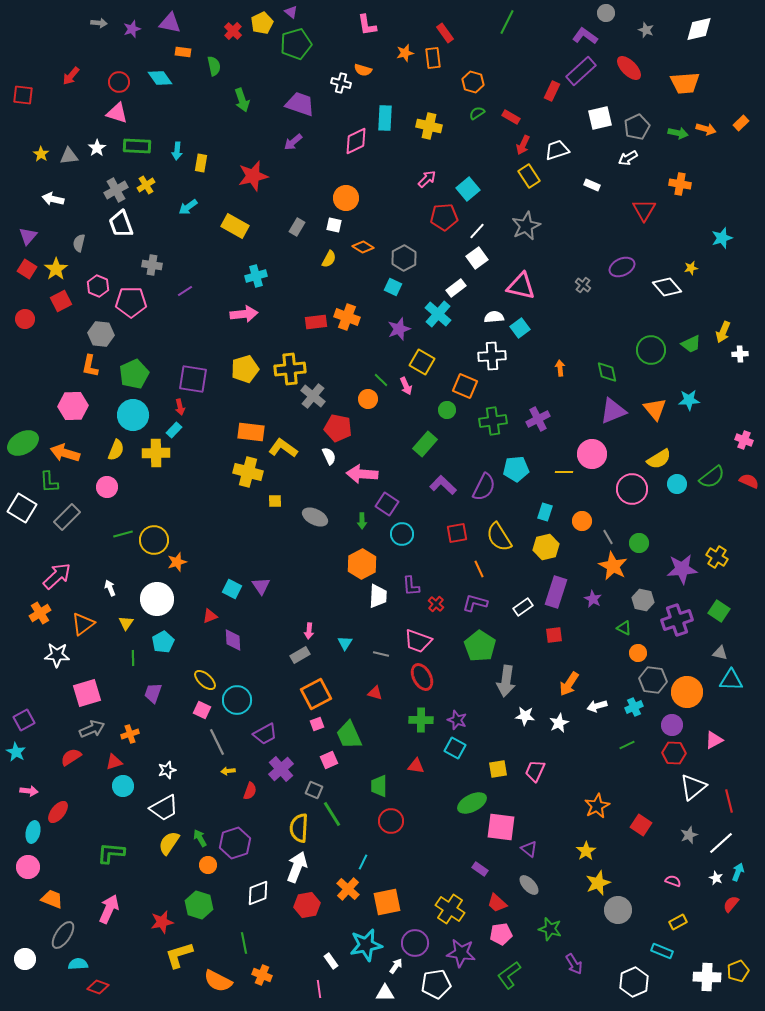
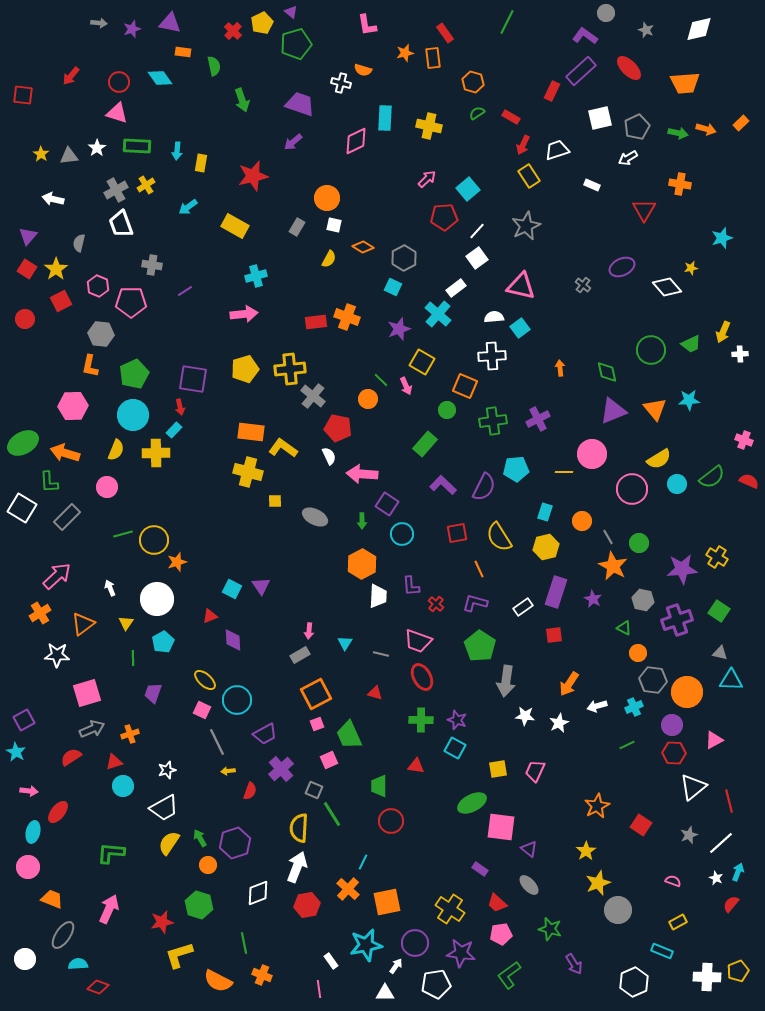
orange circle at (346, 198): moved 19 px left
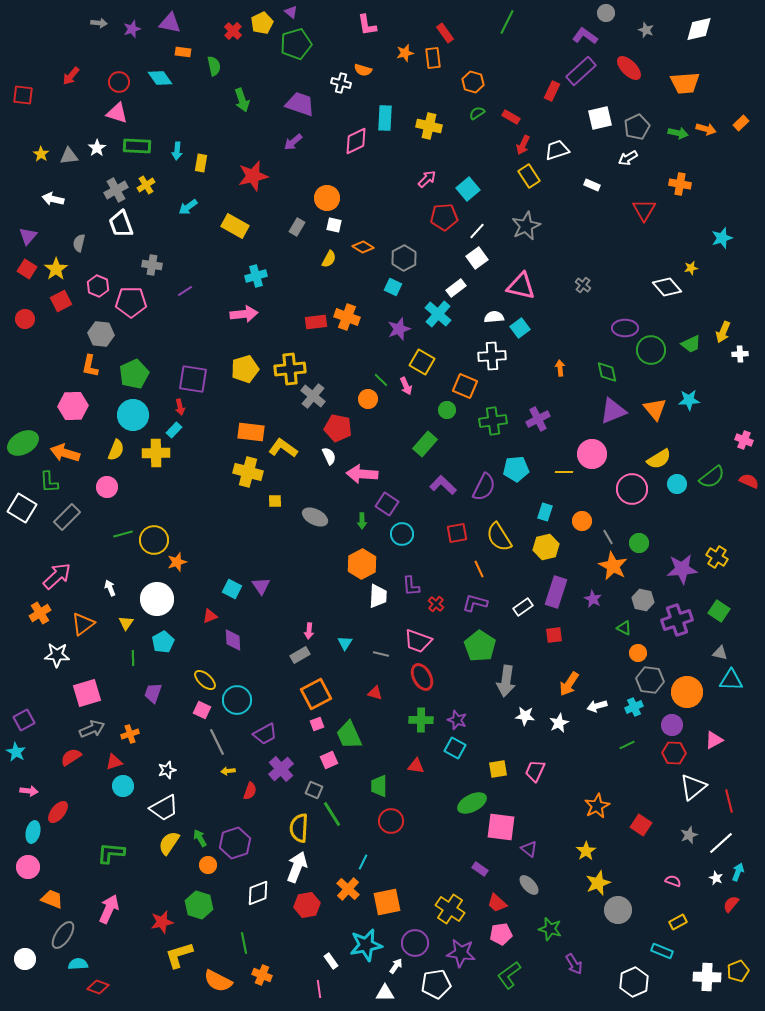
purple ellipse at (622, 267): moved 3 px right, 61 px down; rotated 25 degrees clockwise
gray hexagon at (653, 680): moved 3 px left
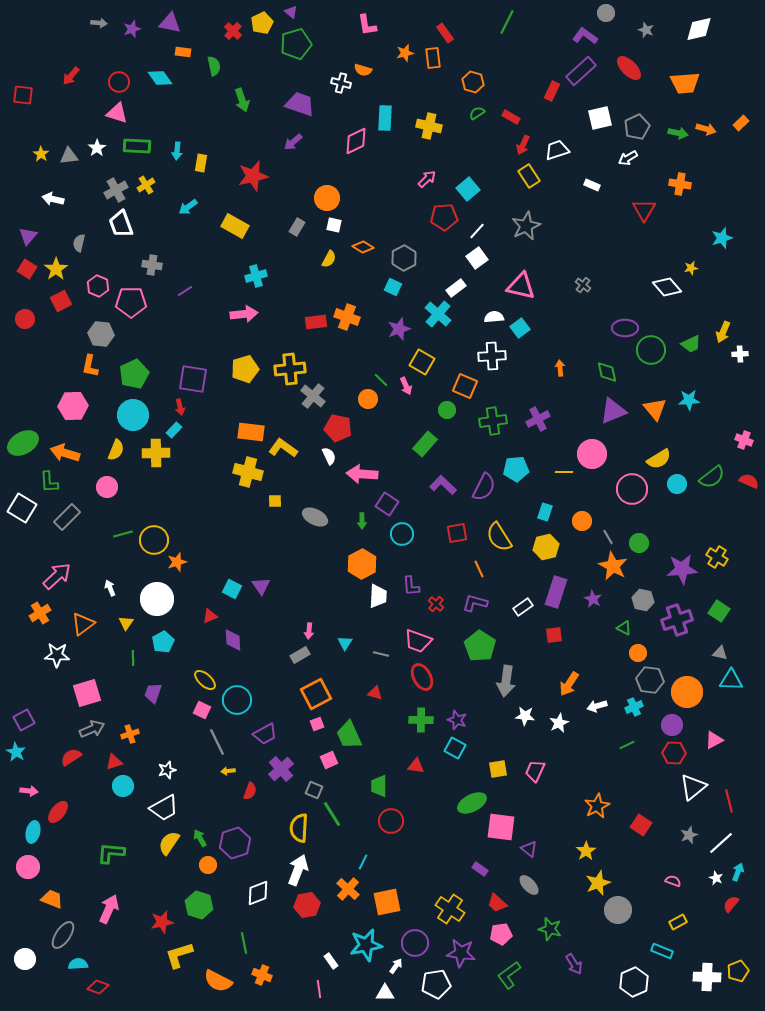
white arrow at (297, 867): moved 1 px right, 3 px down
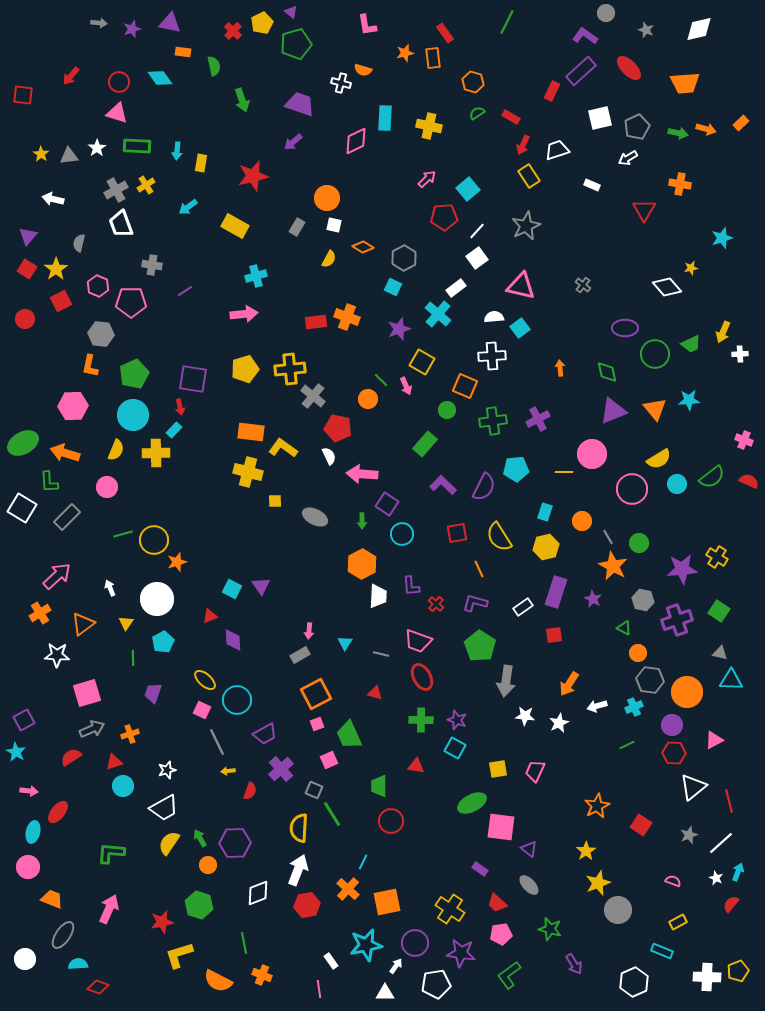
green circle at (651, 350): moved 4 px right, 4 px down
purple hexagon at (235, 843): rotated 16 degrees clockwise
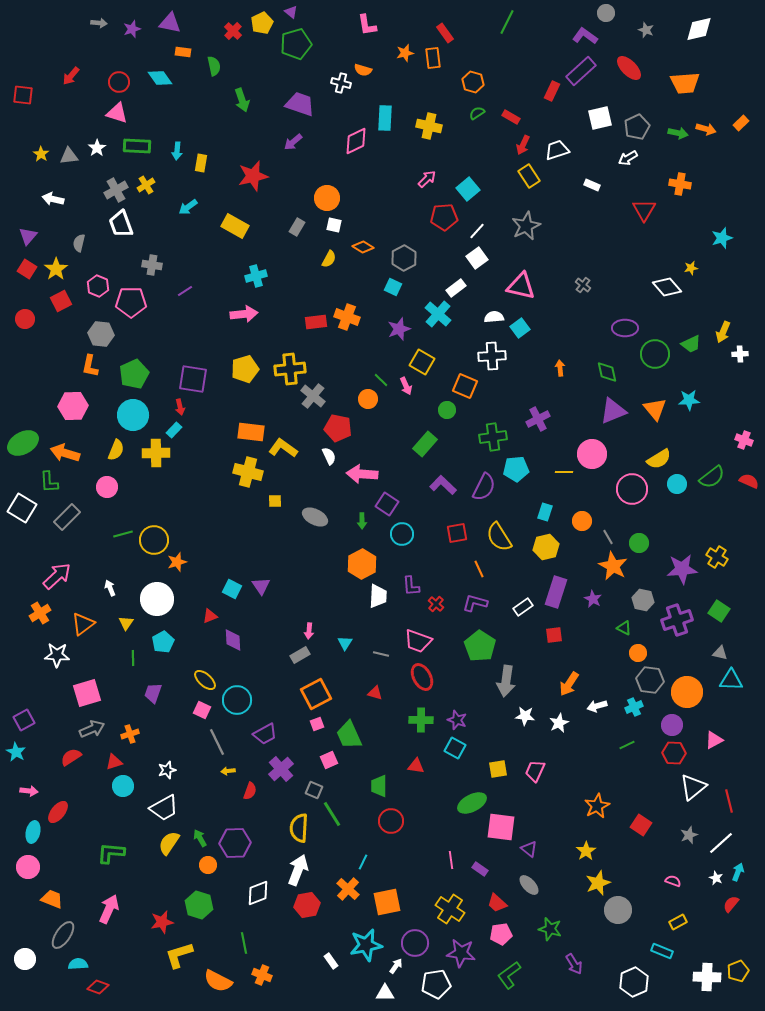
green cross at (493, 421): moved 16 px down
pink line at (319, 989): moved 132 px right, 129 px up
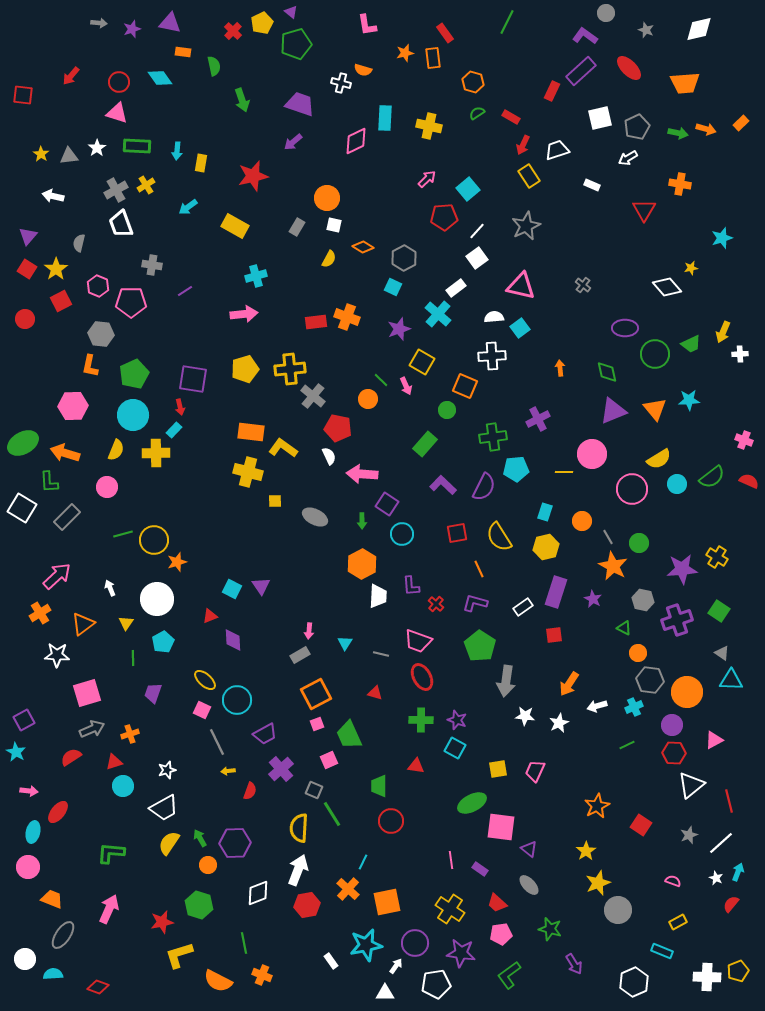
white arrow at (53, 199): moved 3 px up
gray triangle at (720, 653): moved 2 px right; rotated 21 degrees clockwise
white triangle at (693, 787): moved 2 px left, 2 px up
cyan semicircle at (78, 964): moved 25 px left, 10 px down
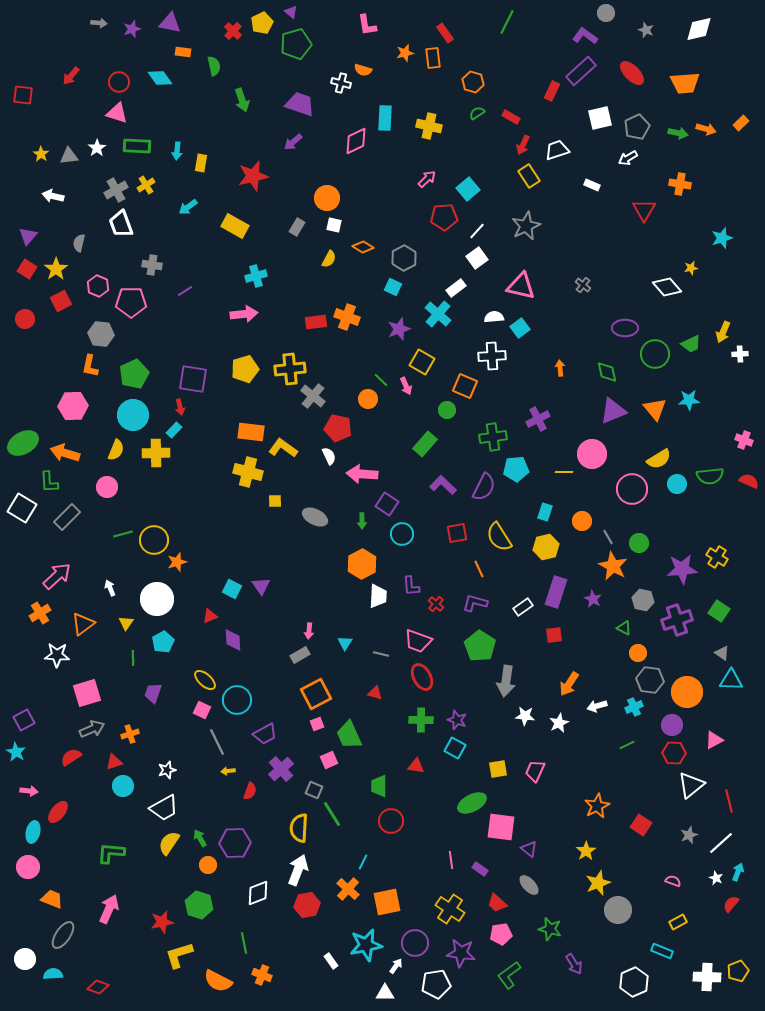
red ellipse at (629, 68): moved 3 px right, 5 px down
green semicircle at (712, 477): moved 2 px left, 1 px up; rotated 32 degrees clockwise
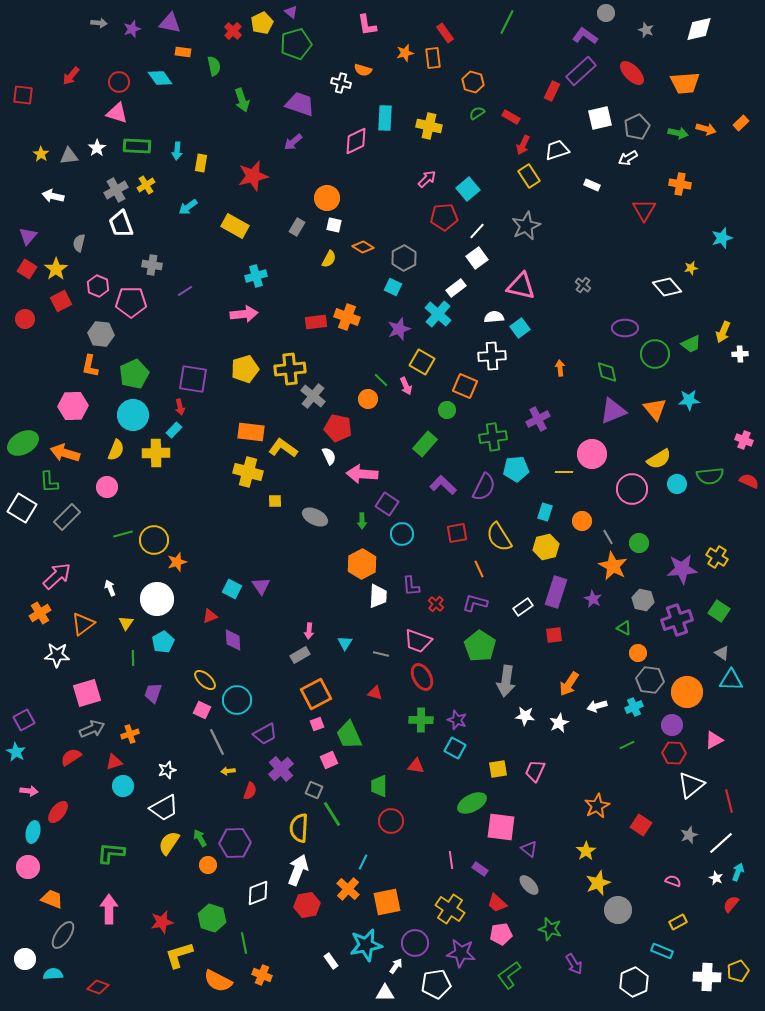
green hexagon at (199, 905): moved 13 px right, 13 px down
pink arrow at (109, 909): rotated 24 degrees counterclockwise
